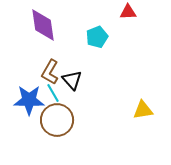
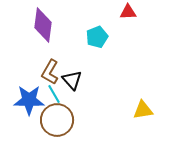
purple diamond: rotated 16 degrees clockwise
cyan line: moved 1 px right, 1 px down
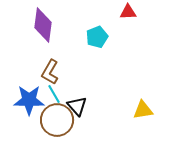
black triangle: moved 5 px right, 26 px down
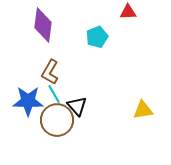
blue star: moved 1 px left, 1 px down
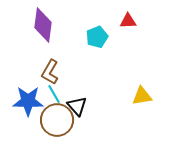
red triangle: moved 9 px down
yellow triangle: moved 1 px left, 14 px up
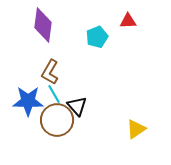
yellow triangle: moved 6 px left, 33 px down; rotated 25 degrees counterclockwise
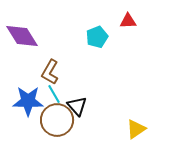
purple diamond: moved 21 px left, 11 px down; rotated 40 degrees counterclockwise
